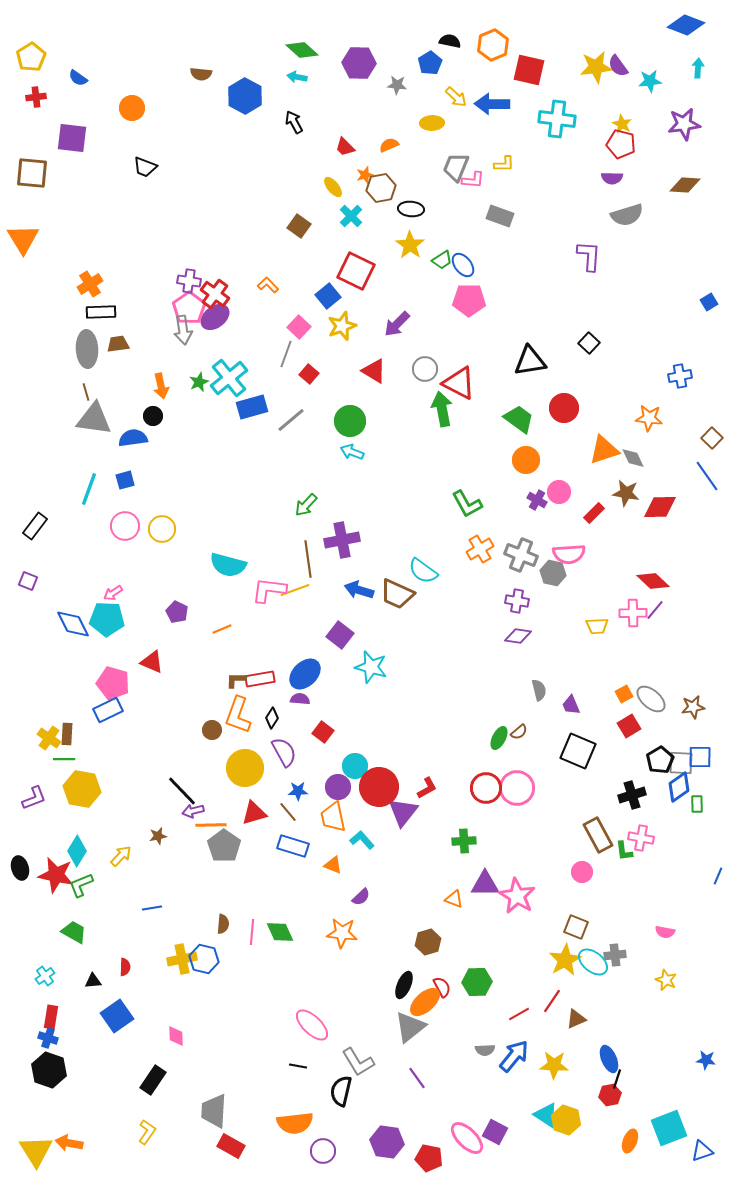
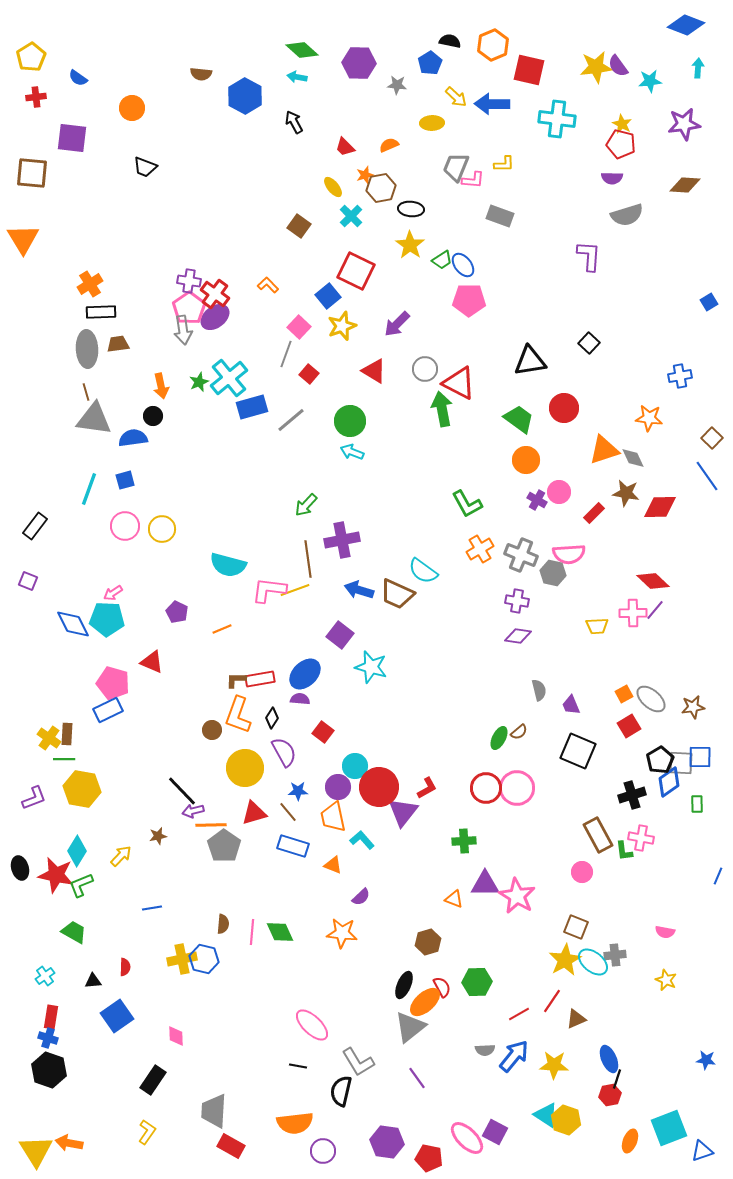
blue diamond at (679, 787): moved 10 px left, 5 px up
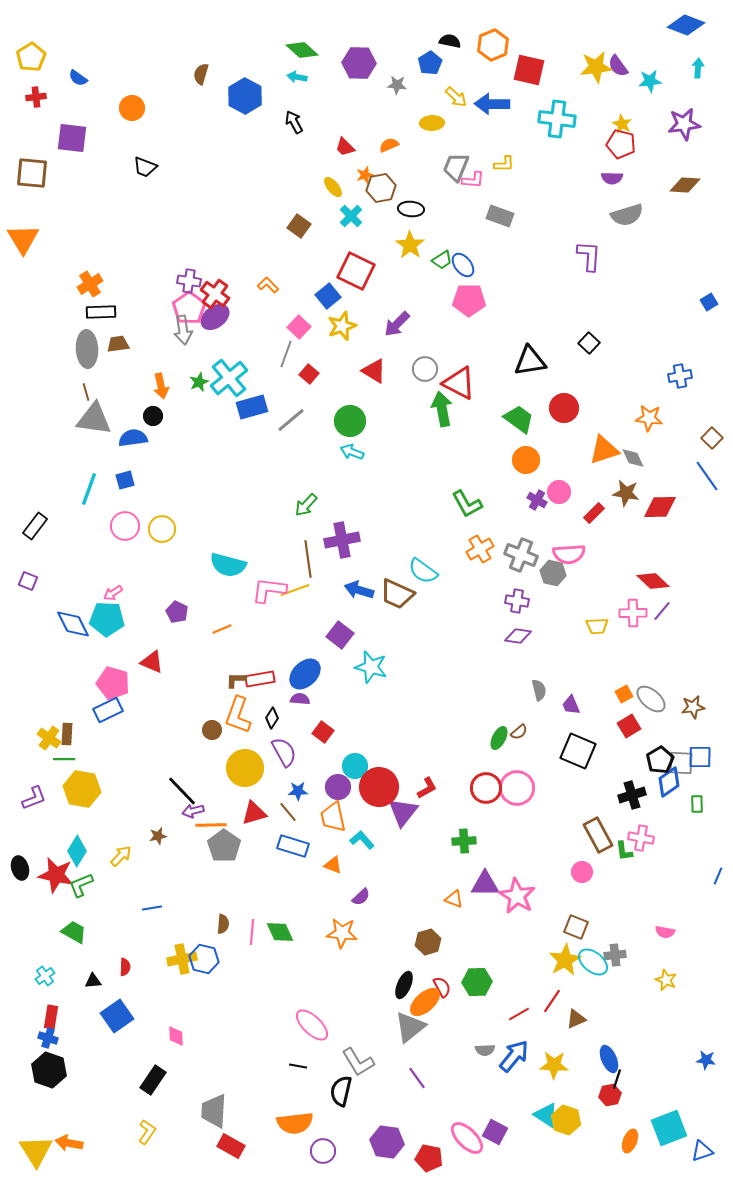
brown semicircle at (201, 74): rotated 100 degrees clockwise
purple line at (655, 610): moved 7 px right, 1 px down
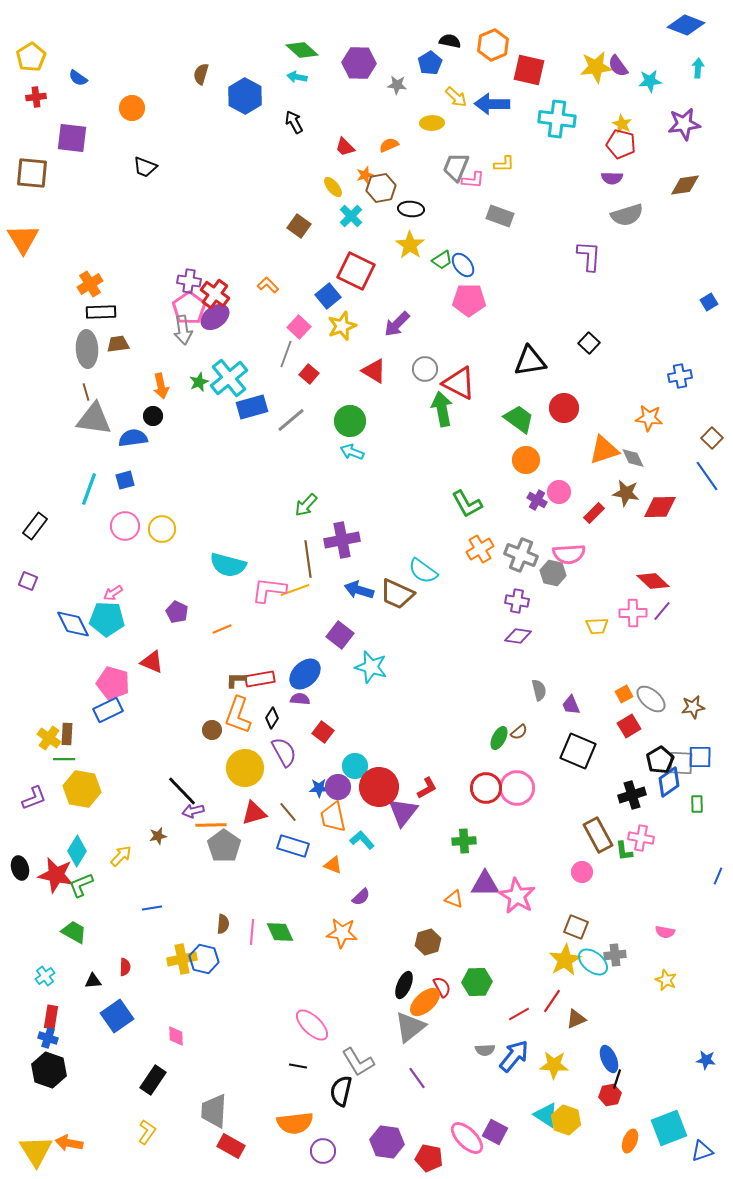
brown diamond at (685, 185): rotated 12 degrees counterclockwise
blue star at (298, 791): moved 21 px right, 3 px up
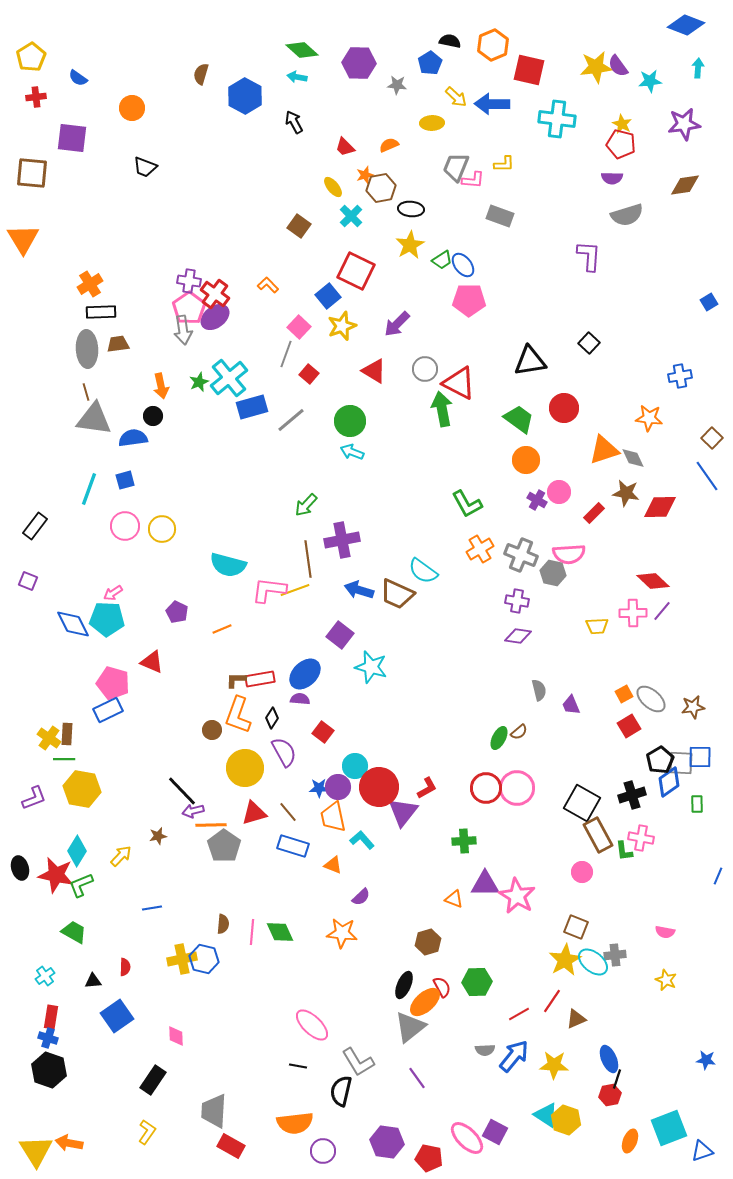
yellow star at (410, 245): rotated 8 degrees clockwise
black square at (578, 751): moved 4 px right, 52 px down; rotated 6 degrees clockwise
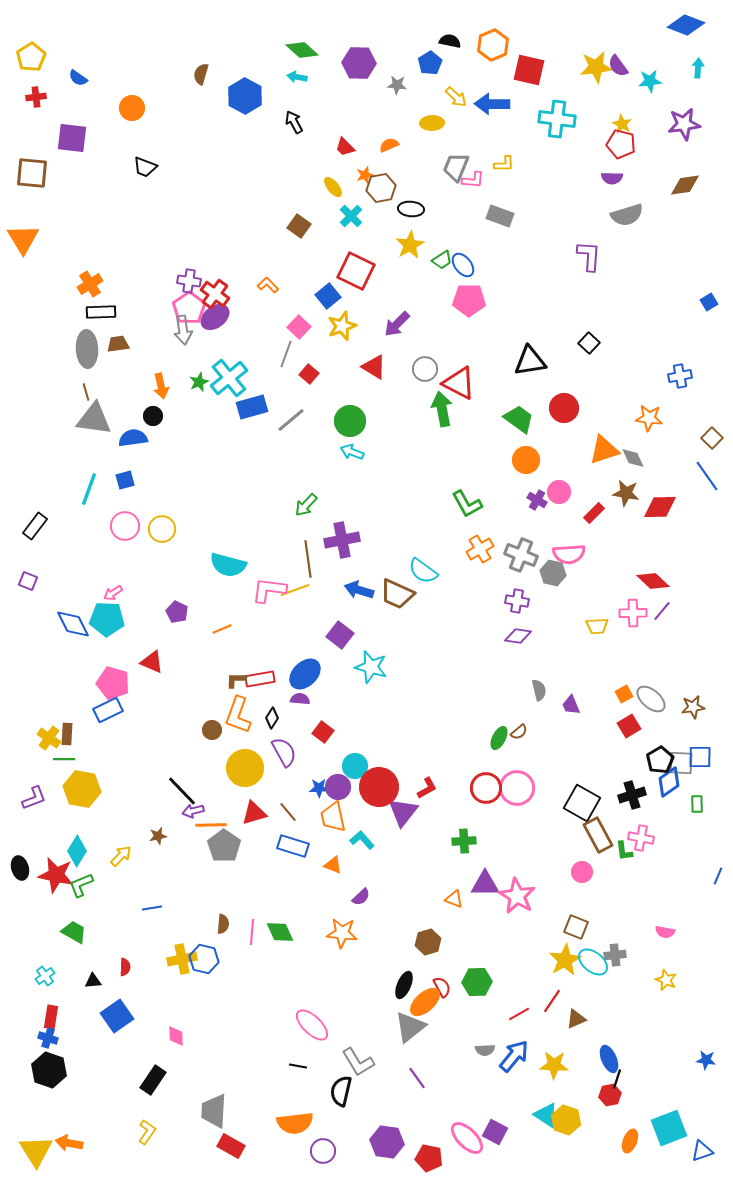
red triangle at (374, 371): moved 4 px up
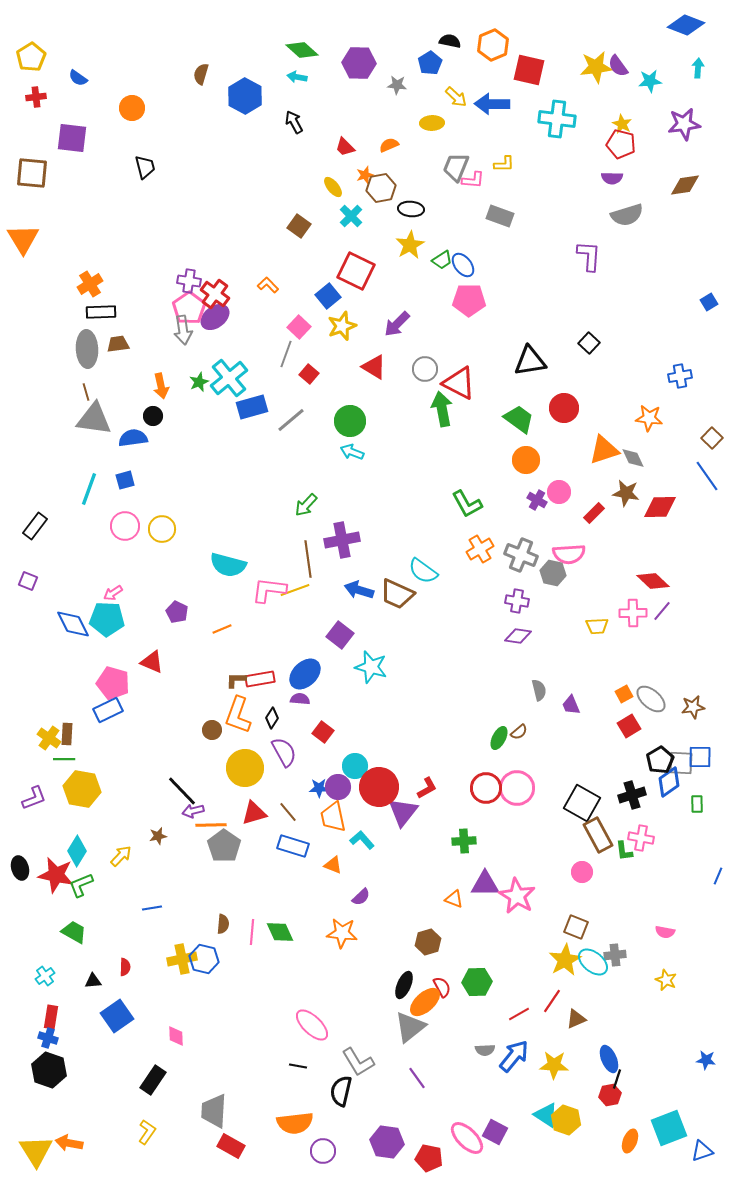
black trapezoid at (145, 167): rotated 125 degrees counterclockwise
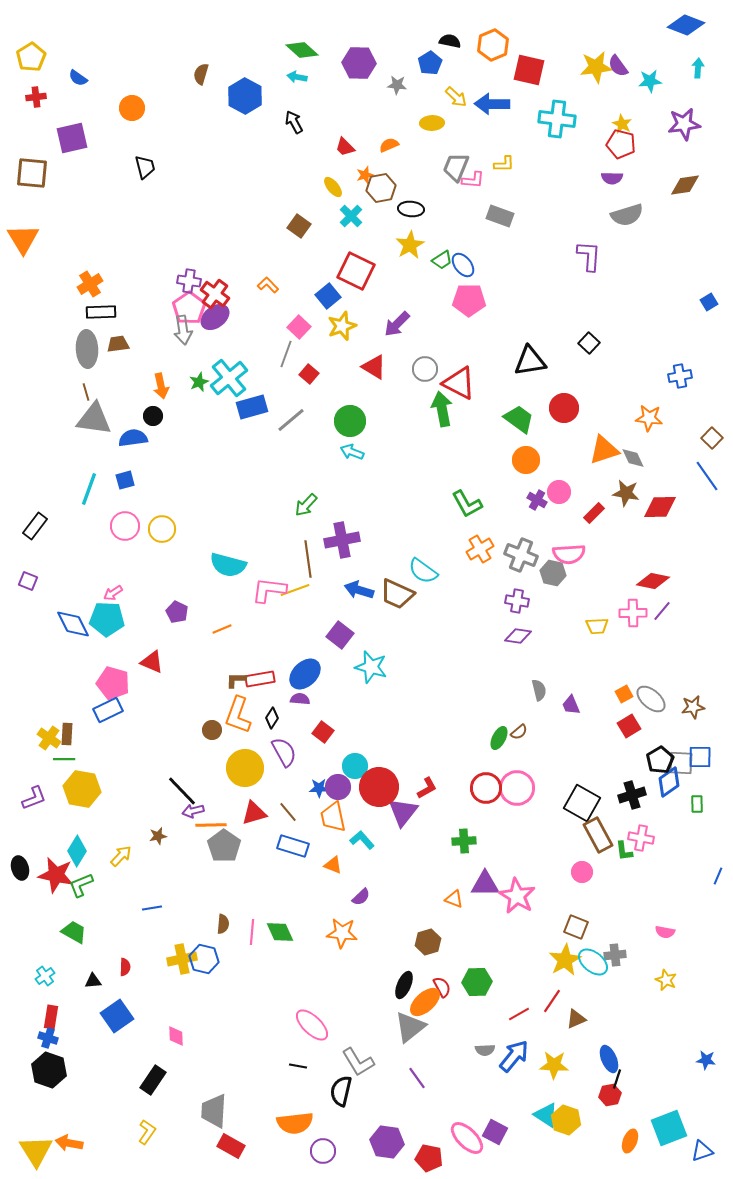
purple square at (72, 138): rotated 20 degrees counterclockwise
red diamond at (653, 581): rotated 32 degrees counterclockwise
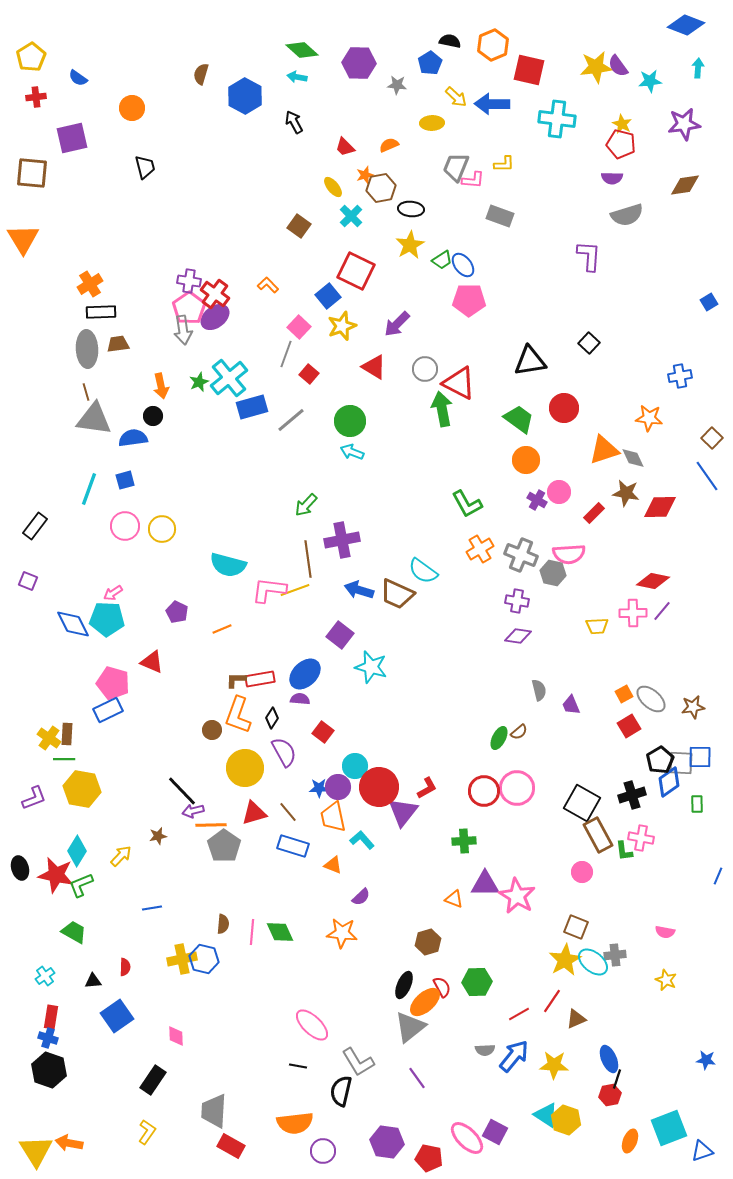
red circle at (486, 788): moved 2 px left, 3 px down
